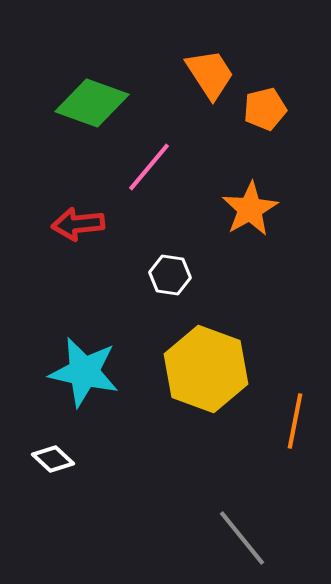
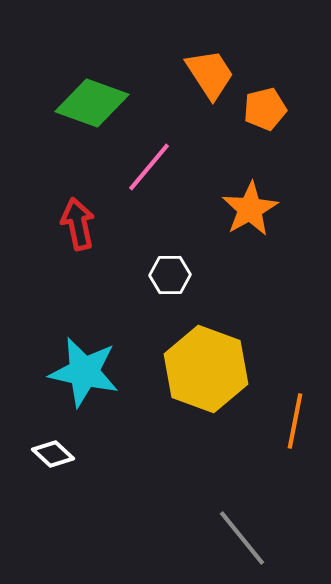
red arrow: rotated 84 degrees clockwise
white hexagon: rotated 9 degrees counterclockwise
white diamond: moved 5 px up
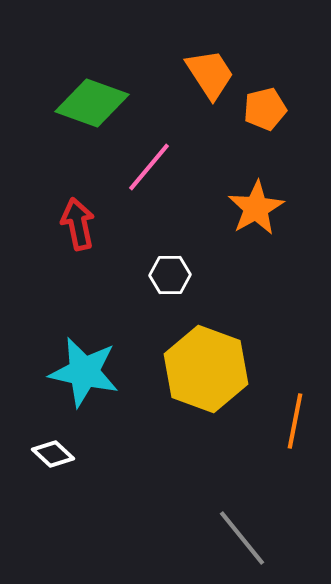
orange star: moved 6 px right, 1 px up
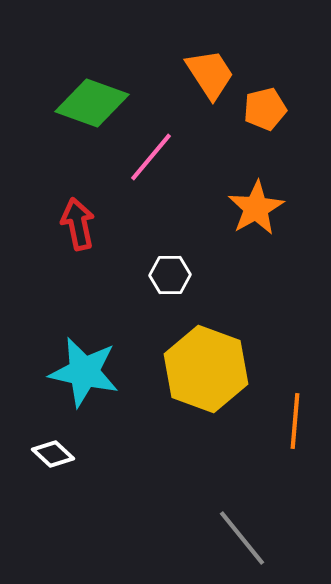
pink line: moved 2 px right, 10 px up
orange line: rotated 6 degrees counterclockwise
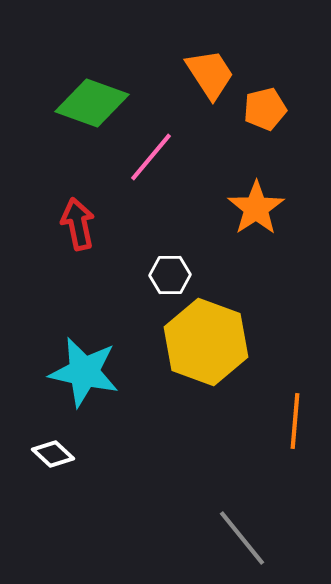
orange star: rotated 4 degrees counterclockwise
yellow hexagon: moved 27 px up
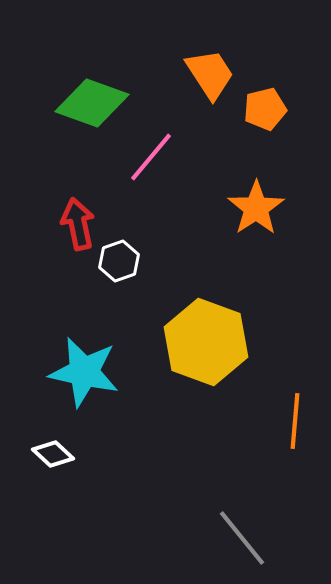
white hexagon: moved 51 px left, 14 px up; rotated 18 degrees counterclockwise
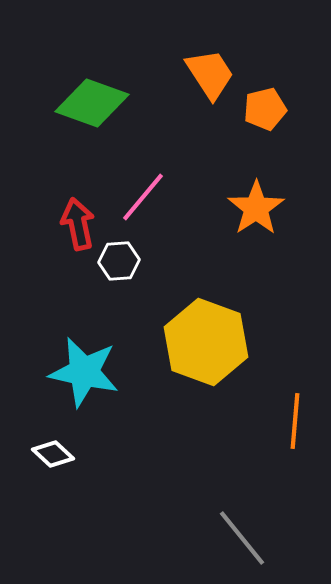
pink line: moved 8 px left, 40 px down
white hexagon: rotated 15 degrees clockwise
